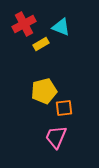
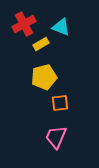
yellow pentagon: moved 14 px up
orange square: moved 4 px left, 5 px up
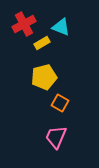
yellow rectangle: moved 1 px right, 1 px up
orange square: rotated 36 degrees clockwise
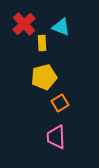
red cross: rotated 15 degrees counterclockwise
yellow rectangle: rotated 63 degrees counterclockwise
orange square: rotated 30 degrees clockwise
pink trapezoid: rotated 25 degrees counterclockwise
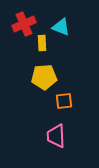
red cross: rotated 20 degrees clockwise
yellow pentagon: rotated 10 degrees clockwise
orange square: moved 4 px right, 2 px up; rotated 24 degrees clockwise
pink trapezoid: moved 1 px up
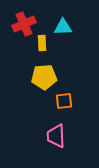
cyan triangle: moved 2 px right; rotated 24 degrees counterclockwise
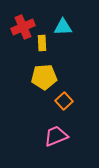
red cross: moved 1 px left, 3 px down
orange square: rotated 36 degrees counterclockwise
pink trapezoid: rotated 70 degrees clockwise
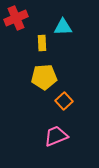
red cross: moved 7 px left, 9 px up
